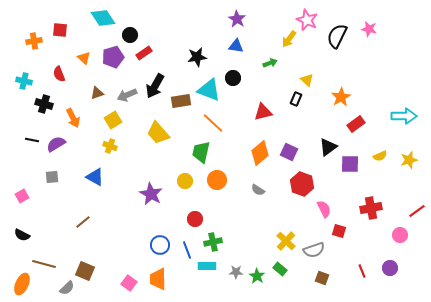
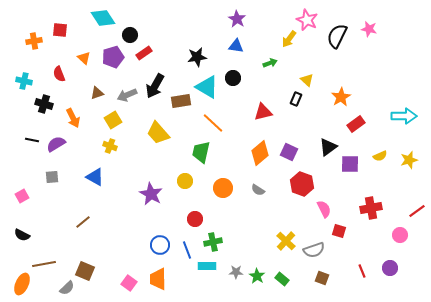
cyan triangle at (209, 90): moved 2 px left, 3 px up; rotated 10 degrees clockwise
orange circle at (217, 180): moved 6 px right, 8 px down
brown line at (44, 264): rotated 25 degrees counterclockwise
green rectangle at (280, 269): moved 2 px right, 10 px down
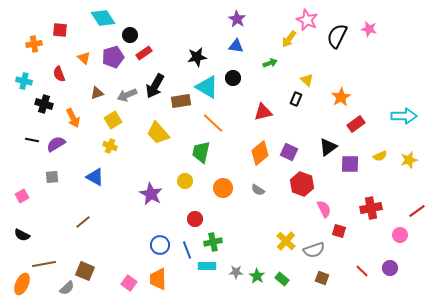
orange cross at (34, 41): moved 3 px down
red line at (362, 271): rotated 24 degrees counterclockwise
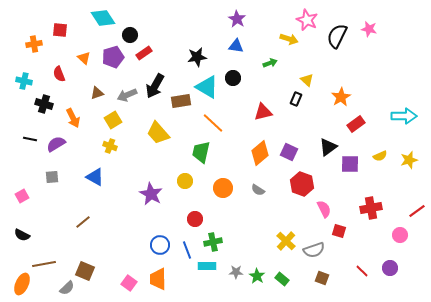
yellow arrow at (289, 39): rotated 108 degrees counterclockwise
black line at (32, 140): moved 2 px left, 1 px up
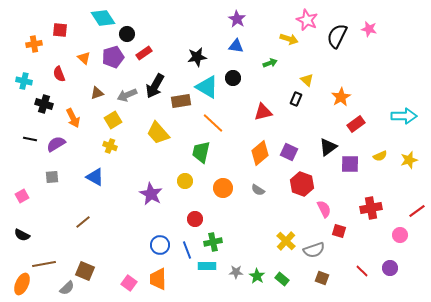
black circle at (130, 35): moved 3 px left, 1 px up
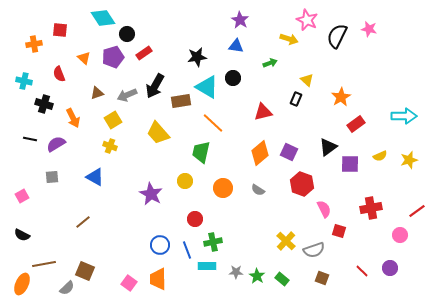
purple star at (237, 19): moved 3 px right, 1 px down
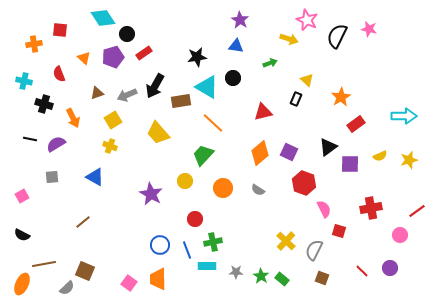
green trapezoid at (201, 152): moved 2 px right, 3 px down; rotated 30 degrees clockwise
red hexagon at (302, 184): moved 2 px right, 1 px up
gray semicircle at (314, 250): rotated 135 degrees clockwise
green star at (257, 276): moved 4 px right
